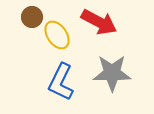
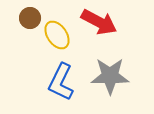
brown circle: moved 2 px left, 1 px down
gray star: moved 2 px left, 3 px down
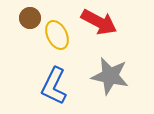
yellow ellipse: rotated 8 degrees clockwise
gray star: rotated 12 degrees clockwise
blue L-shape: moved 7 px left, 4 px down
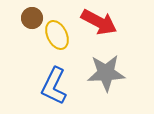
brown circle: moved 2 px right
gray star: moved 4 px left, 3 px up; rotated 15 degrees counterclockwise
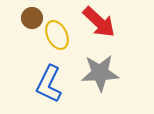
red arrow: rotated 15 degrees clockwise
gray star: moved 6 px left
blue L-shape: moved 5 px left, 2 px up
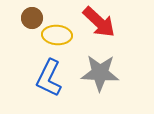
yellow ellipse: rotated 60 degrees counterclockwise
gray star: rotated 6 degrees clockwise
blue L-shape: moved 6 px up
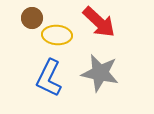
gray star: rotated 9 degrees clockwise
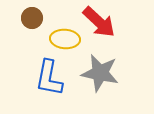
yellow ellipse: moved 8 px right, 4 px down
blue L-shape: rotated 15 degrees counterclockwise
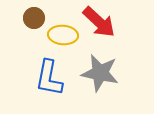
brown circle: moved 2 px right
yellow ellipse: moved 2 px left, 4 px up
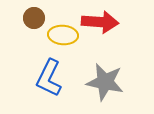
red arrow: moved 1 px right; rotated 39 degrees counterclockwise
gray star: moved 5 px right, 9 px down
blue L-shape: rotated 15 degrees clockwise
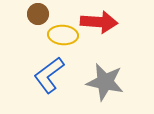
brown circle: moved 4 px right, 4 px up
red arrow: moved 1 px left
blue L-shape: moved 3 px up; rotated 27 degrees clockwise
